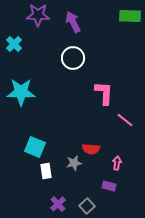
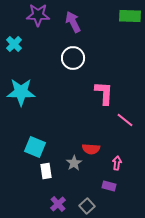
gray star: rotated 21 degrees counterclockwise
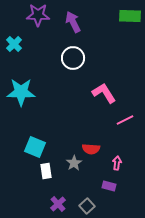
pink L-shape: rotated 35 degrees counterclockwise
pink line: rotated 66 degrees counterclockwise
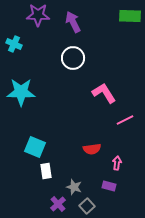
cyan cross: rotated 21 degrees counterclockwise
red semicircle: moved 1 px right; rotated 12 degrees counterclockwise
gray star: moved 24 px down; rotated 21 degrees counterclockwise
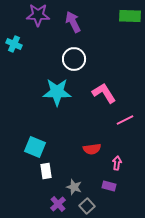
white circle: moved 1 px right, 1 px down
cyan star: moved 36 px right
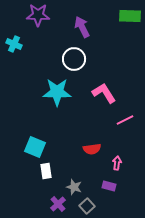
purple arrow: moved 9 px right, 5 px down
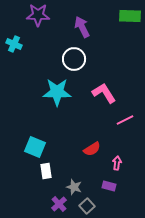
red semicircle: rotated 24 degrees counterclockwise
purple cross: moved 1 px right
